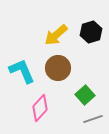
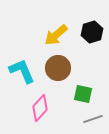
black hexagon: moved 1 px right
green square: moved 2 px left, 1 px up; rotated 36 degrees counterclockwise
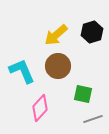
brown circle: moved 2 px up
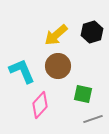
pink diamond: moved 3 px up
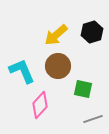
green square: moved 5 px up
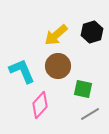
gray line: moved 3 px left, 5 px up; rotated 12 degrees counterclockwise
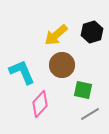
brown circle: moved 4 px right, 1 px up
cyan L-shape: moved 1 px down
green square: moved 1 px down
pink diamond: moved 1 px up
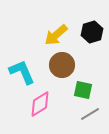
pink diamond: rotated 16 degrees clockwise
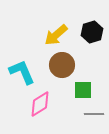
green square: rotated 12 degrees counterclockwise
gray line: moved 4 px right; rotated 30 degrees clockwise
